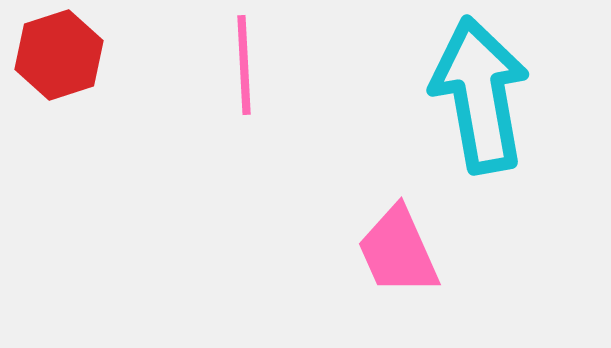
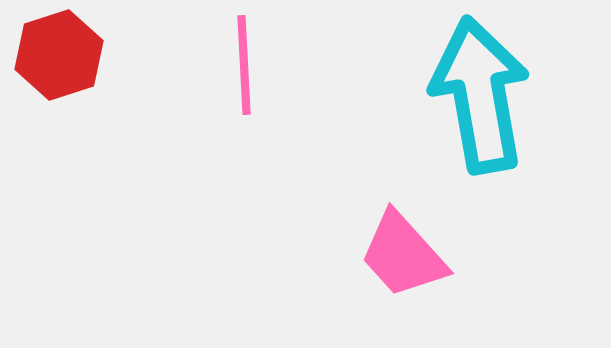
pink trapezoid: moved 5 px right, 4 px down; rotated 18 degrees counterclockwise
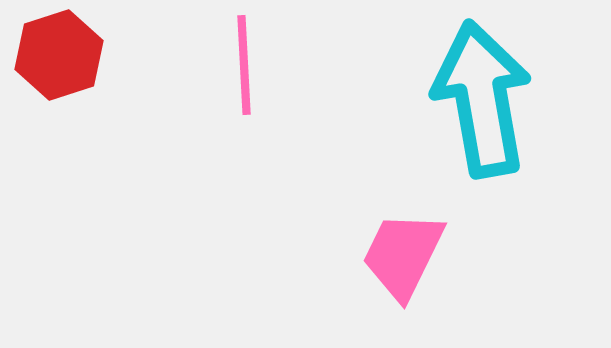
cyan arrow: moved 2 px right, 4 px down
pink trapezoid: rotated 68 degrees clockwise
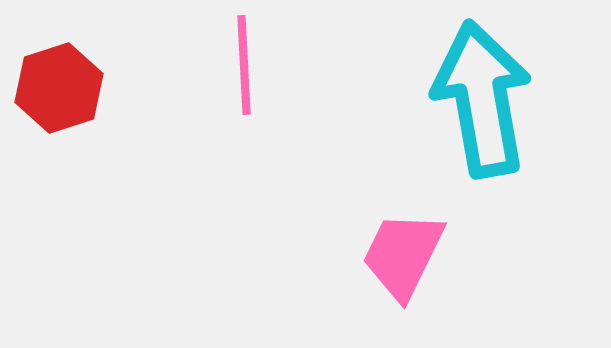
red hexagon: moved 33 px down
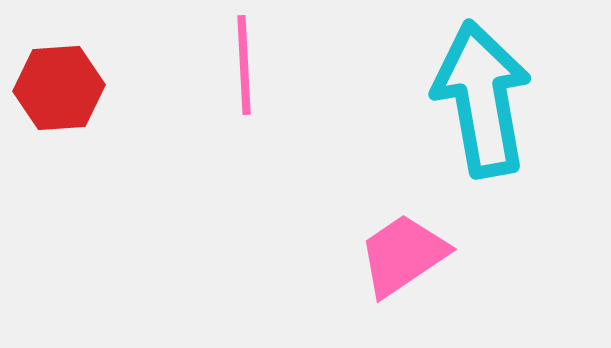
red hexagon: rotated 14 degrees clockwise
pink trapezoid: rotated 30 degrees clockwise
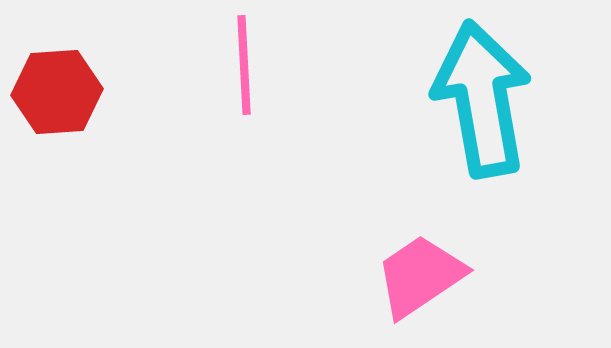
red hexagon: moved 2 px left, 4 px down
pink trapezoid: moved 17 px right, 21 px down
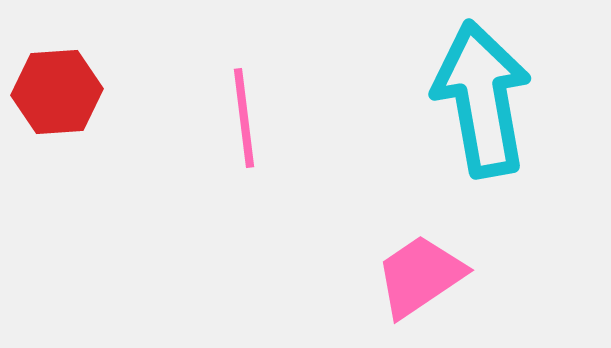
pink line: moved 53 px down; rotated 4 degrees counterclockwise
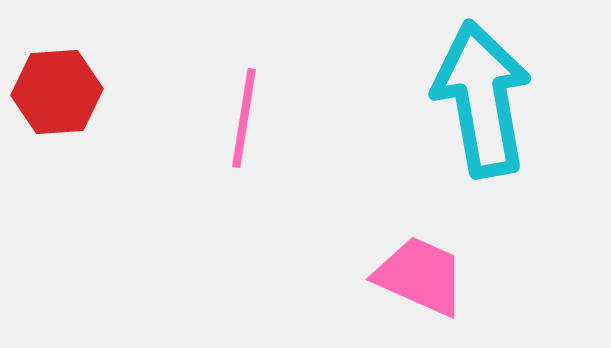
pink line: rotated 16 degrees clockwise
pink trapezoid: rotated 58 degrees clockwise
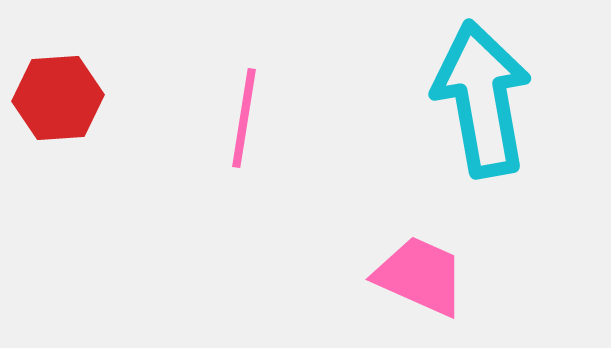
red hexagon: moved 1 px right, 6 px down
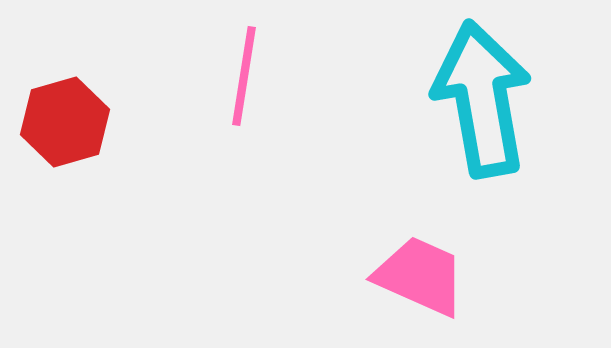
red hexagon: moved 7 px right, 24 px down; rotated 12 degrees counterclockwise
pink line: moved 42 px up
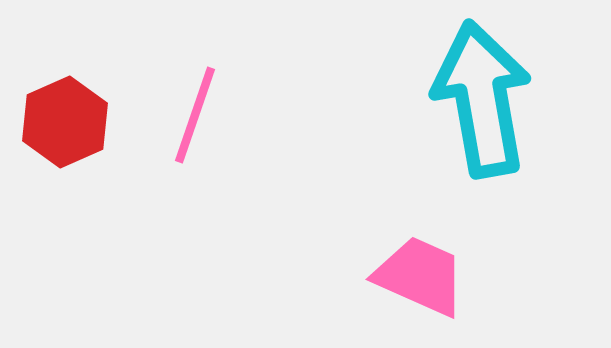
pink line: moved 49 px left, 39 px down; rotated 10 degrees clockwise
red hexagon: rotated 8 degrees counterclockwise
